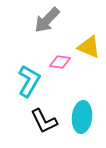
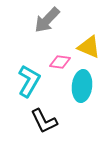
cyan ellipse: moved 31 px up
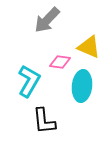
black L-shape: rotated 20 degrees clockwise
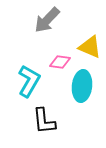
yellow triangle: moved 1 px right
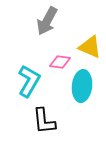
gray arrow: moved 1 px down; rotated 16 degrees counterclockwise
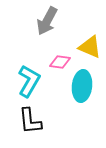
black L-shape: moved 14 px left
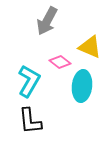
pink diamond: rotated 30 degrees clockwise
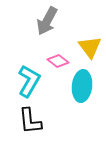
yellow triangle: rotated 30 degrees clockwise
pink diamond: moved 2 px left, 1 px up
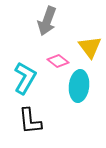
gray arrow: rotated 8 degrees counterclockwise
cyan L-shape: moved 4 px left, 3 px up
cyan ellipse: moved 3 px left
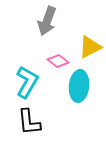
yellow triangle: rotated 40 degrees clockwise
cyan L-shape: moved 2 px right, 4 px down
black L-shape: moved 1 px left, 1 px down
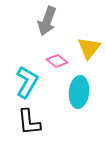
yellow triangle: moved 1 px left, 1 px down; rotated 25 degrees counterclockwise
pink diamond: moved 1 px left
cyan ellipse: moved 6 px down
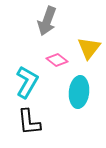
pink diamond: moved 1 px up
